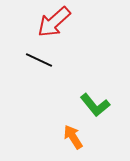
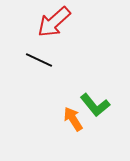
orange arrow: moved 18 px up
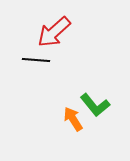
red arrow: moved 10 px down
black line: moved 3 px left; rotated 20 degrees counterclockwise
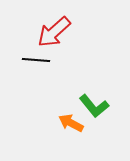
green L-shape: moved 1 px left, 1 px down
orange arrow: moved 2 px left, 4 px down; rotated 30 degrees counterclockwise
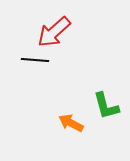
black line: moved 1 px left
green L-shape: moved 12 px right; rotated 24 degrees clockwise
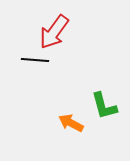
red arrow: rotated 12 degrees counterclockwise
green L-shape: moved 2 px left
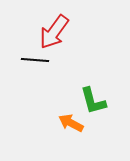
green L-shape: moved 11 px left, 5 px up
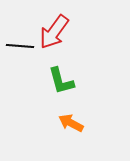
black line: moved 15 px left, 14 px up
green L-shape: moved 32 px left, 20 px up
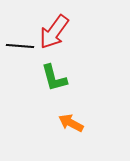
green L-shape: moved 7 px left, 3 px up
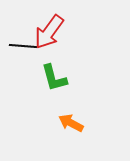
red arrow: moved 5 px left
black line: moved 3 px right
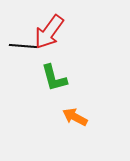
orange arrow: moved 4 px right, 6 px up
